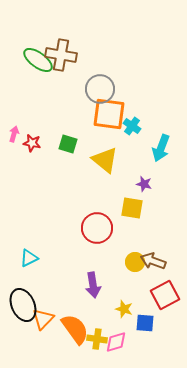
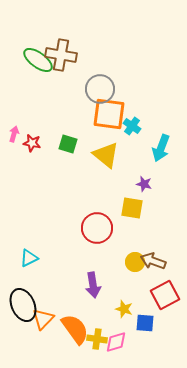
yellow triangle: moved 1 px right, 5 px up
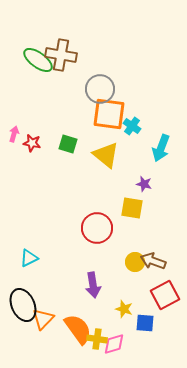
orange semicircle: moved 3 px right
pink diamond: moved 2 px left, 2 px down
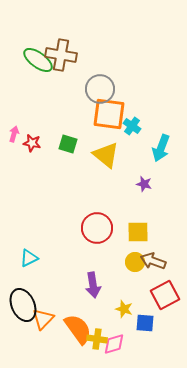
yellow square: moved 6 px right, 24 px down; rotated 10 degrees counterclockwise
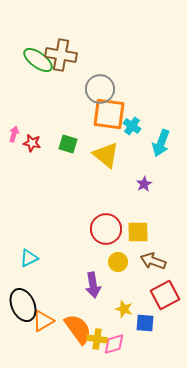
cyan arrow: moved 5 px up
purple star: rotated 28 degrees clockwise
red circle: moved 9 px right, 1 px down
yellow circle: moved 17 px left
orange triangle: moved 2 px down; rotated 15 degrees clockwise
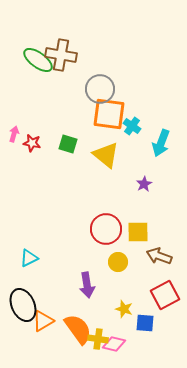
brown arrow: moved 6 px right, 5 px up
purple arrow: moved 6 px left
yellow cross: moved 1 px right
pink diamond: rotated 30 degrees clockwise
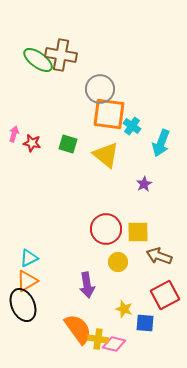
orange triangle: moved 16 px left, 40 px up
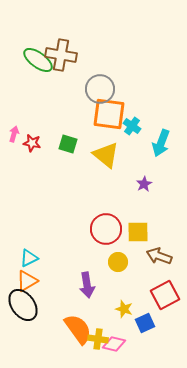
black ellipse: rotated 12 degrees counterclockwise
blue square: rotated 30 degrees counterclockwise
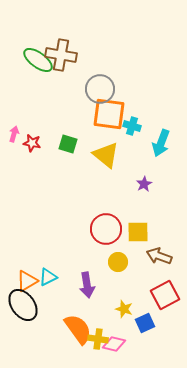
cyan cross: rotated 18 degrees counterclockwise
cyan triangle: moved 19 px right, 19 px down
